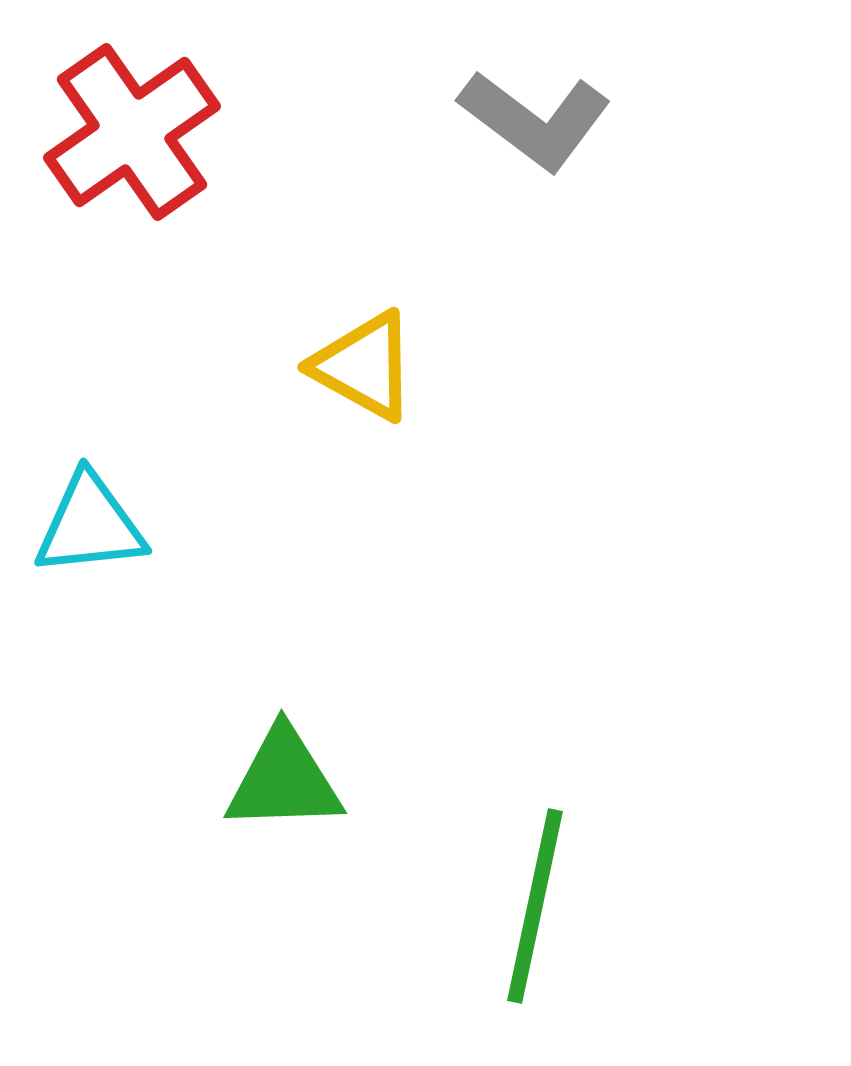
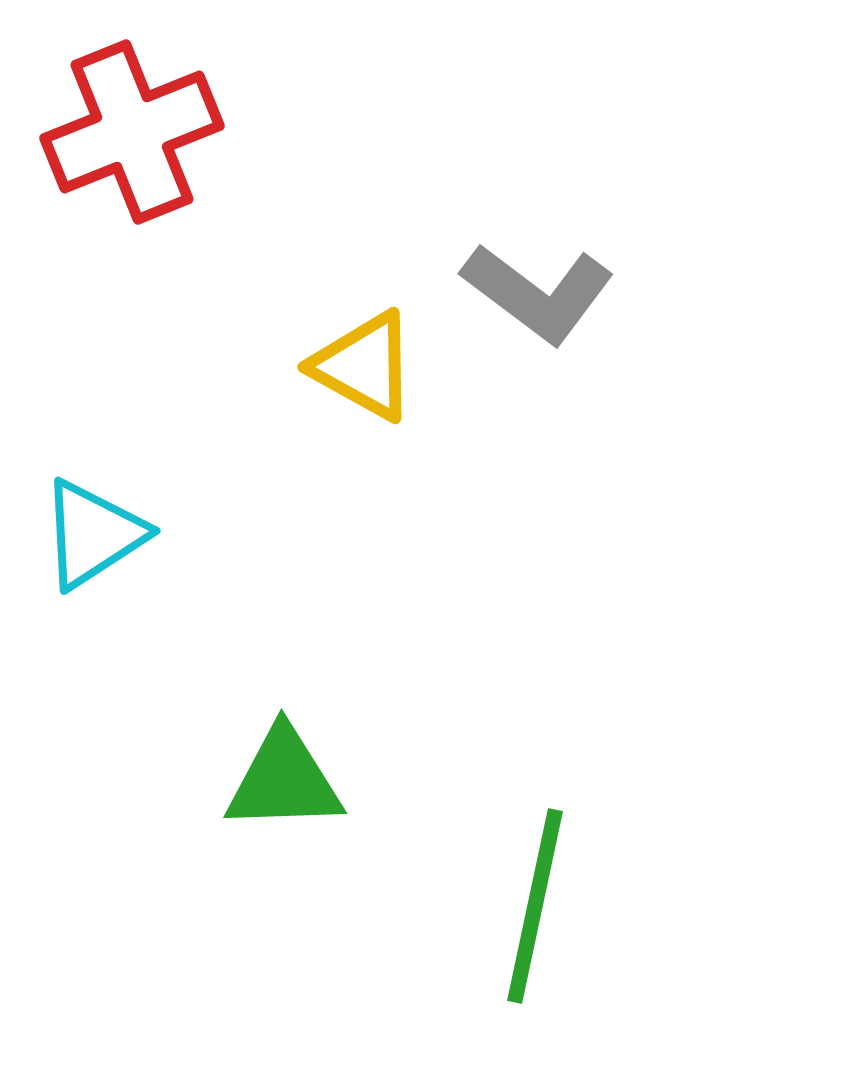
gray L-shape: moved 3 px right, 173 px down
red cross: rotated 13 degrees clockwise
cyan triangle: moved 3 px right, 9 px down; rotated 27 degrees counterclockwise
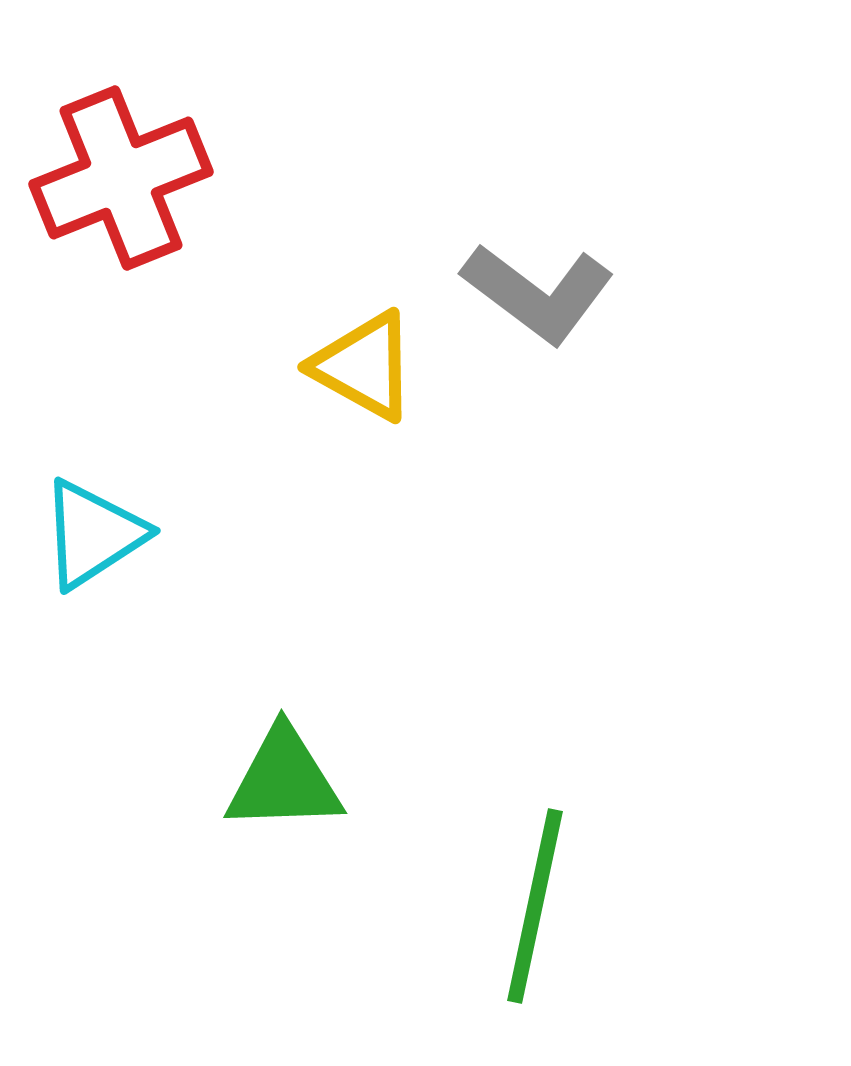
red cross: moved 11 px left, 46 px down
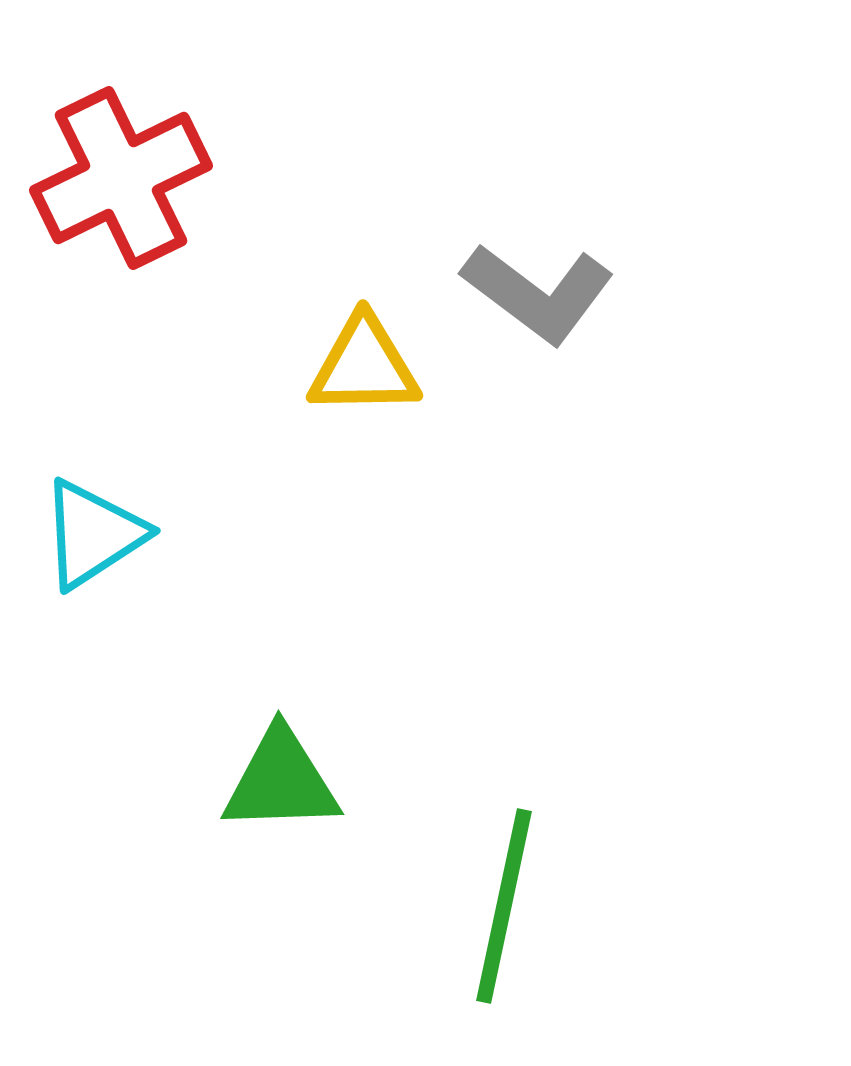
red cross: rotated 4 degrees counterclockwise
yellow triangle: rotated 30 degrees counterclockwise
green triangle: moved 3 px left, 1 px down
green line: moved 31 px left
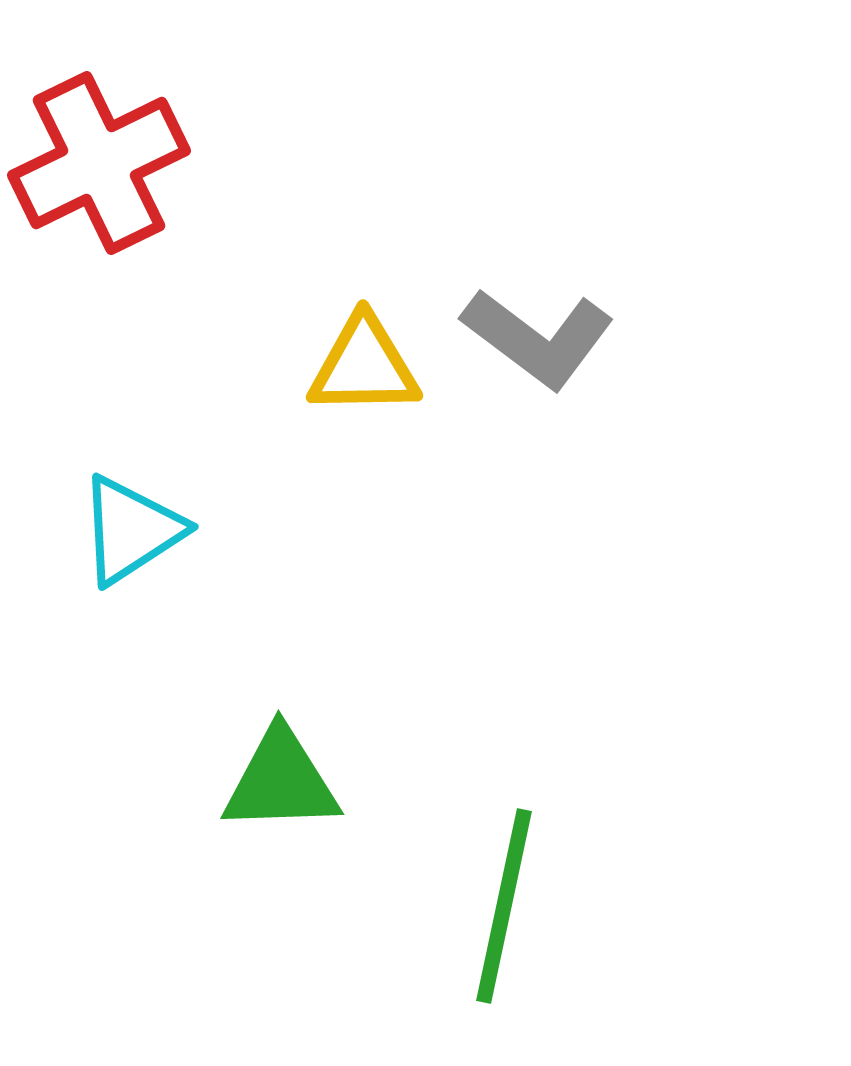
red cross: moved 22 px left, 15 px up
gray L-shape: moved 45 px down
cyan triangle: moved 38 px right, 4 px up
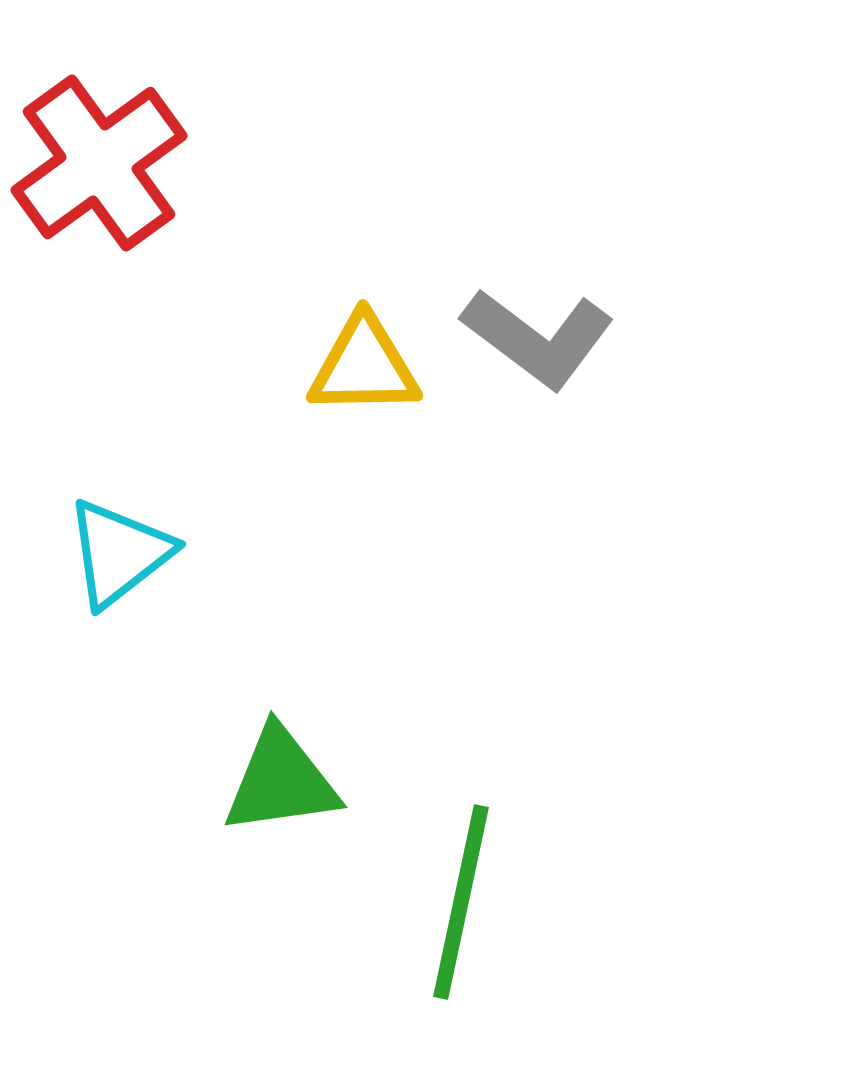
red cross: rotated 10 degrees counterclockwise
cyan triangle: moved 12 px left, 23 px down; rotated 5 degrees counterclockwise
green triangle: rotated 6 degrees counterclockwise
green line: moved 43 px left, 4 px up
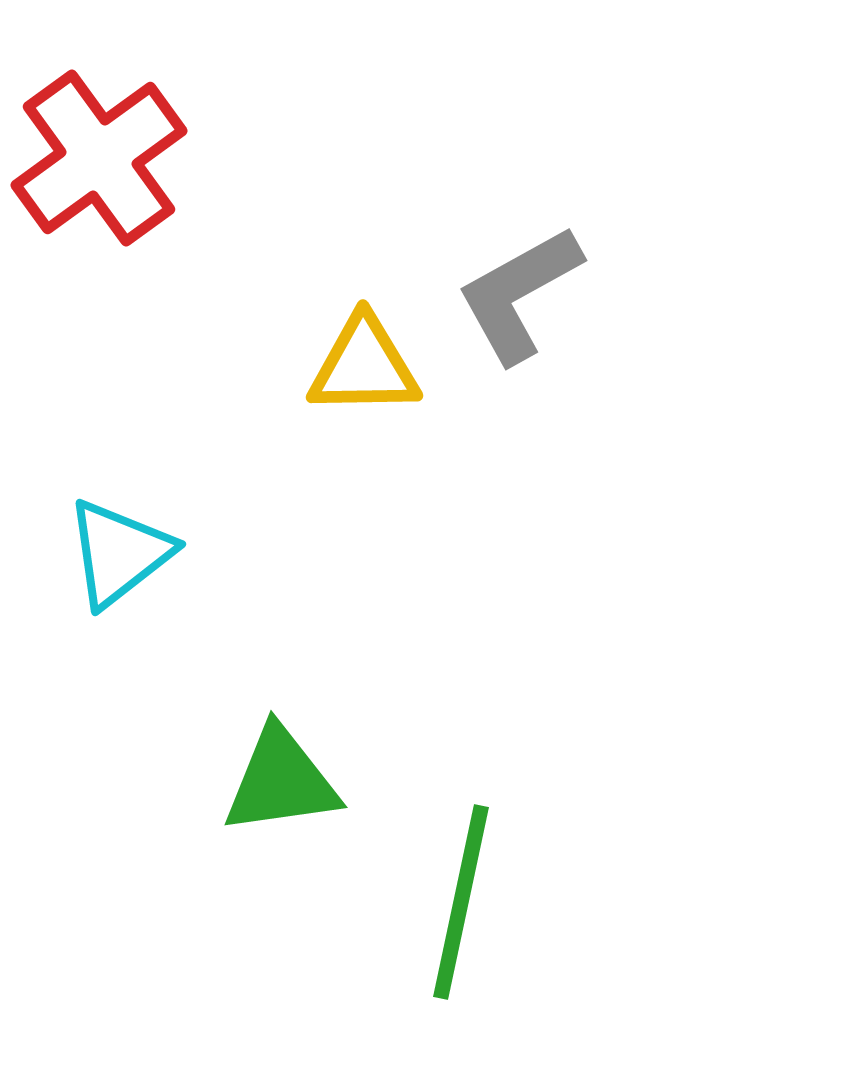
red cross: moved 5 px up
gray L-shape: moved 19 px left, 44 px up; rotated 114 degrees clockwise
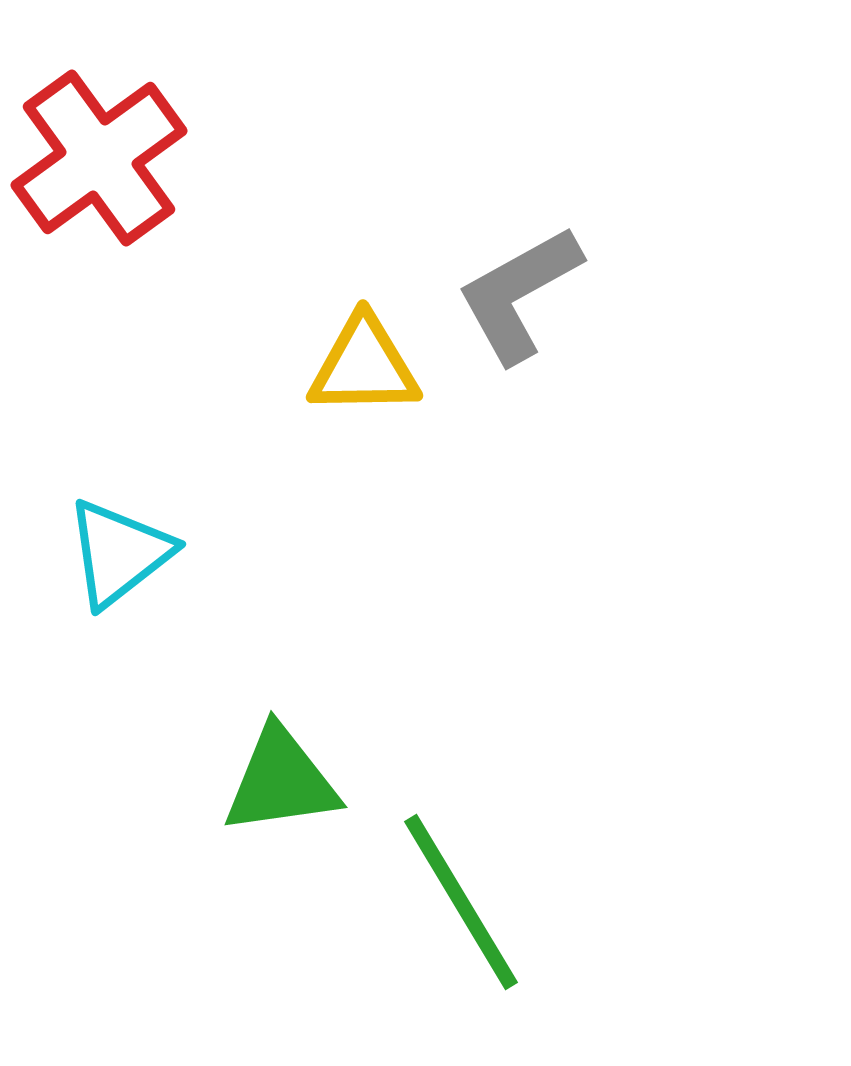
green line: rotated 43 degrees counterclockwise
